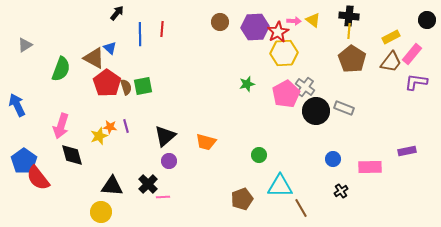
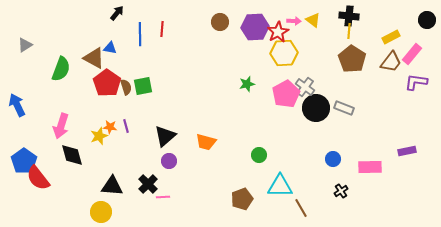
blue triangle at (110, 48): rotated 32 degrees counterclockwise
black circle at (316, 111): moved 3 px up
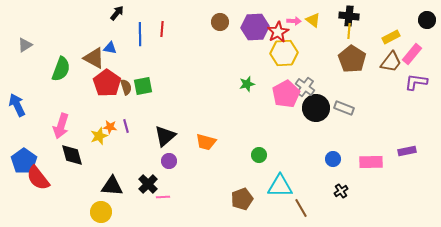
pink rectangle at (370, 167): moved 1 px right, 5 px up
